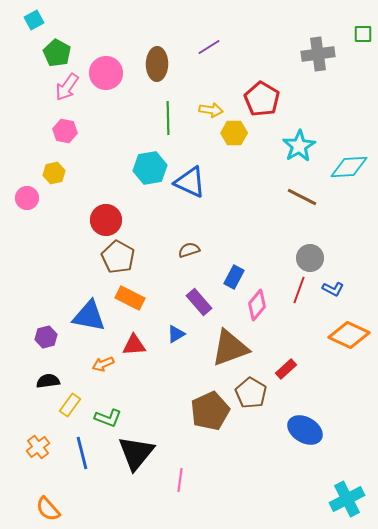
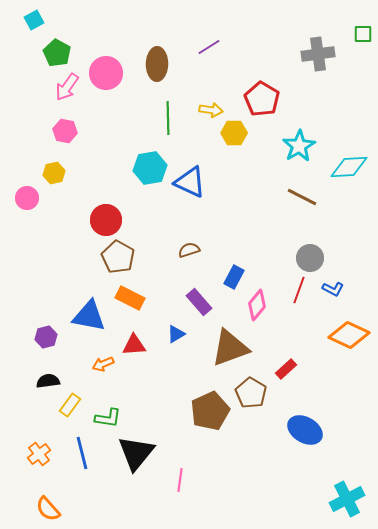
green L-shape at (108, 418): rotated 12 degrees counterclockwise
orange cross at (38, 447): moved 1 px right, 7 px down
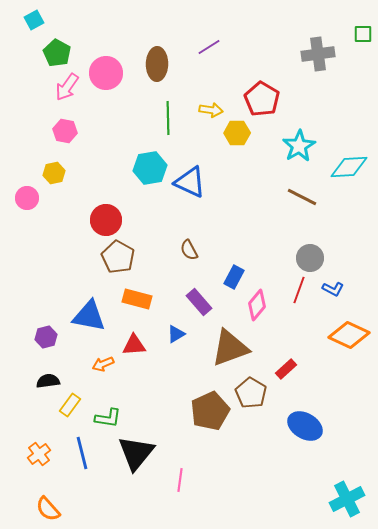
yellow hexagon at (234, 133): moved 3 px right
brown semicircle at (189, 250): rotated 100 degrees counterclockwise
orange rectangle at (130, 298): moved 7 px right, 1 px down; rotated 12 degrees counterclockwise
blue ellipse at (305, 430): moved 4 px up
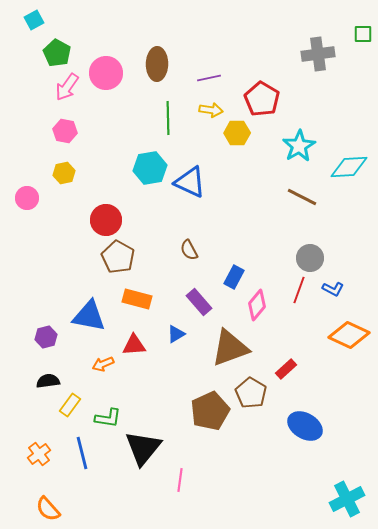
purple line at (209, 47): moved 31 px down; rotated 20 degrees clockwise
yellow hexagon at (54, 173): moved 10 px right
black triangle at (136, 453): moved 7 px right, 5 px up
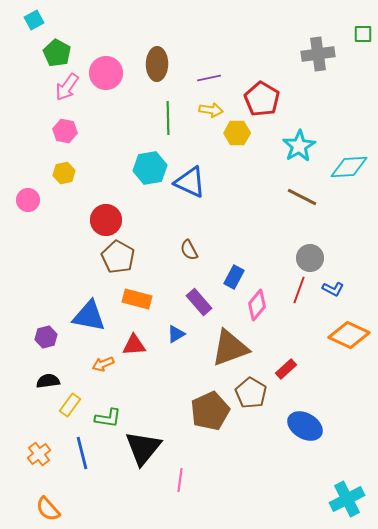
pink circle at (27, 198): moved 1 px right, 2 px down
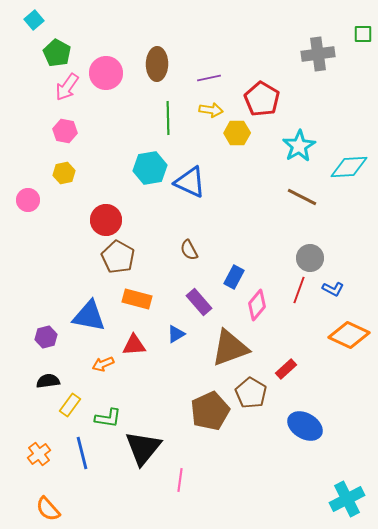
cyan square at (34, 20): rotated 12 degrees counterclockwise
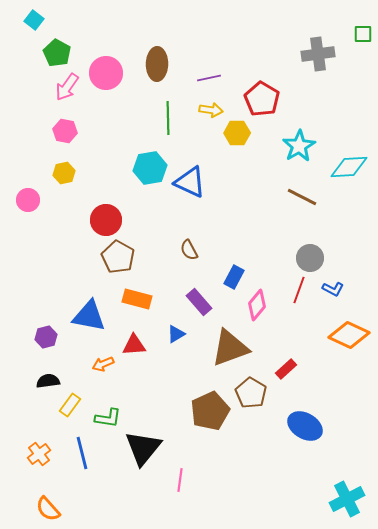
cyan square at (34, 20): rotated 12 degrees counterclockwise
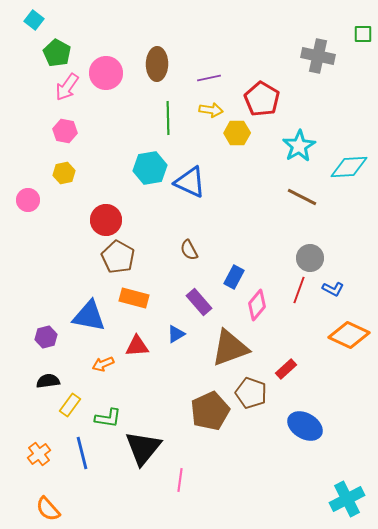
gray cross at (318, 54): moved 2 px down; rotated 20 degrees clockwise
orange rectangle at (137, 299): moved 3 px left, 1 px up
red triangle at (134, 345): moved 3 px right, 1 px down
brown pentagon at (251, 393): rotated 12 degrees counterclockwise
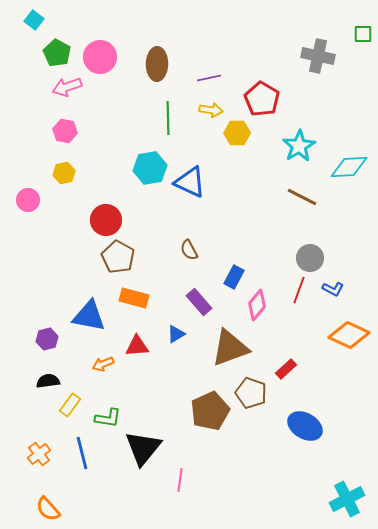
pink circle at (106, 73): moved 6 px left, 16 px up
pink arrow at (67, 87): rotated 36 degrees clockwise
purple hexagon at (46, 337): moved 1 px right, 2 px down
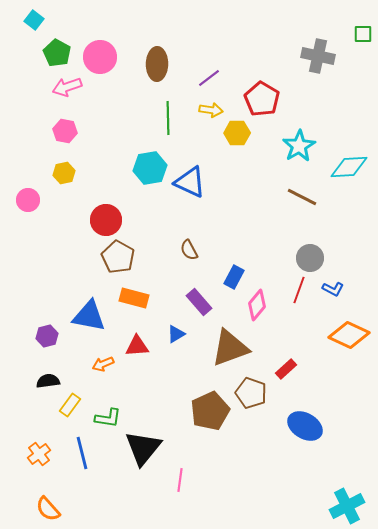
purple line at (209, 78): rotated 25 degrees counterclockwise
purple hexagon at (47, 339): moved 3 px up
cyan cross at (347, 499): moved 7 px down
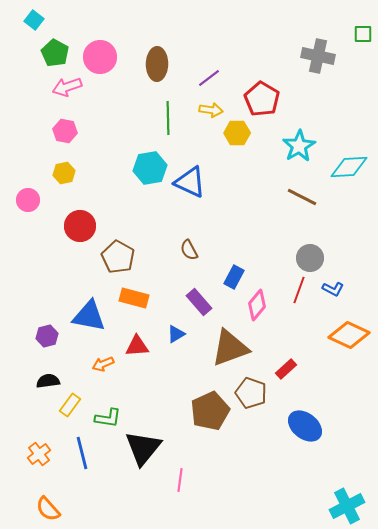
green pentagon at (57, 53): moved 2 px left
red circle at (106, 220): moved 26 px left, 6 px down
blue ellipse at (305, 426): rotated 8 degrees clockwise
